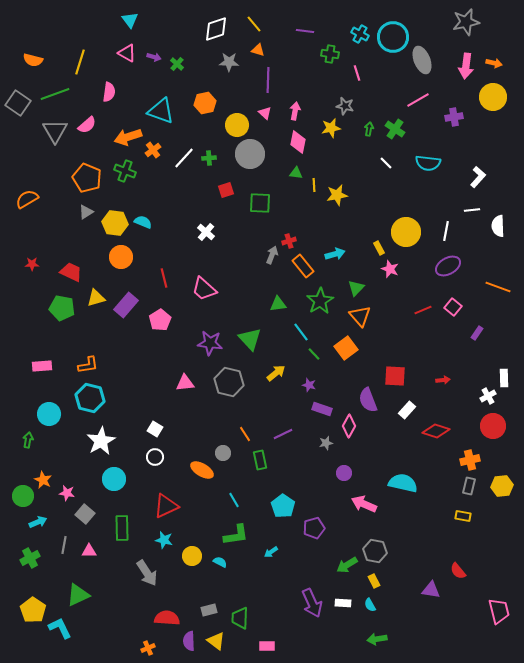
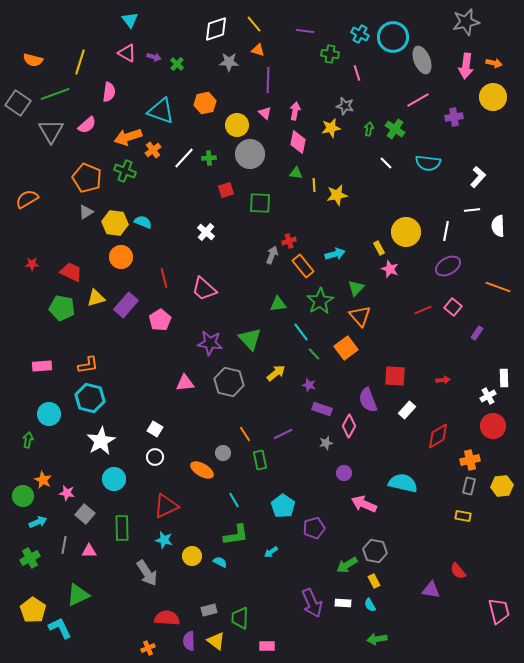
gray triangle at (55, 131): moved 4 px left
red diamond at (436, 431): moved 2 px right, 5 px down; rotated 48 degrees counterclockwise
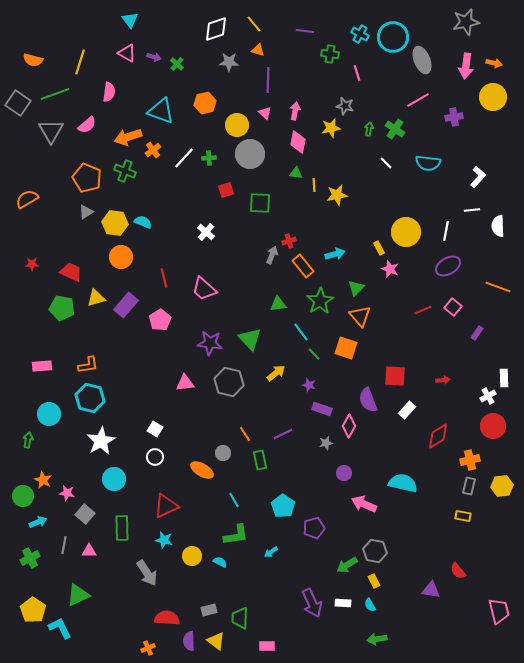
orange square at (346, 348): rotated 35 degrees counterclockwise
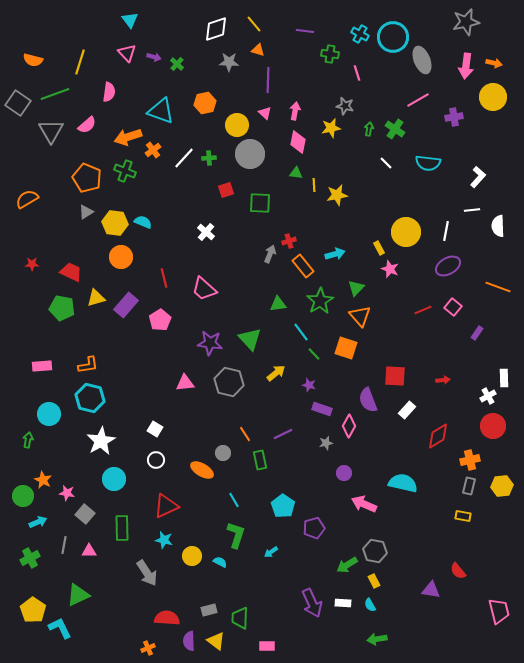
pink triangle at (127, 53): rotated 18 degrees clockwise
gray arrow at (272, 255): moved 2 px left, 1 px up
white circle at (155, 457): moved 1 px right, 3 px down
green L-shape at (236, 535): rotated 64 degrees counterclockwise
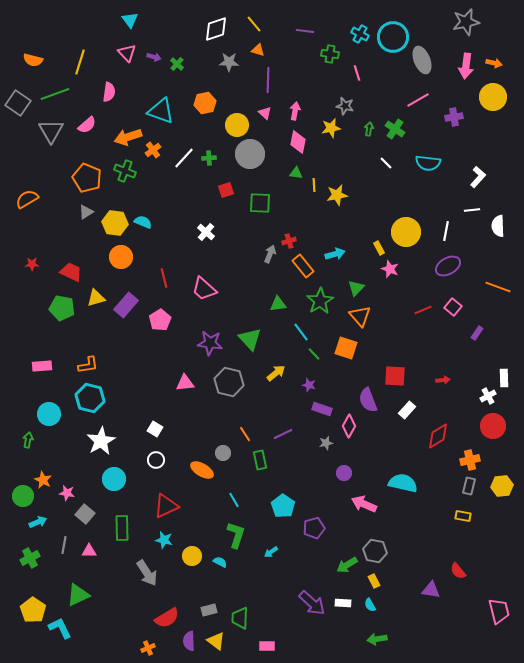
purple arrow at (312, 603): rotated 24 degrees counterclockwise
red semicircle at (167, 618): rotated 145 degrees clockwise
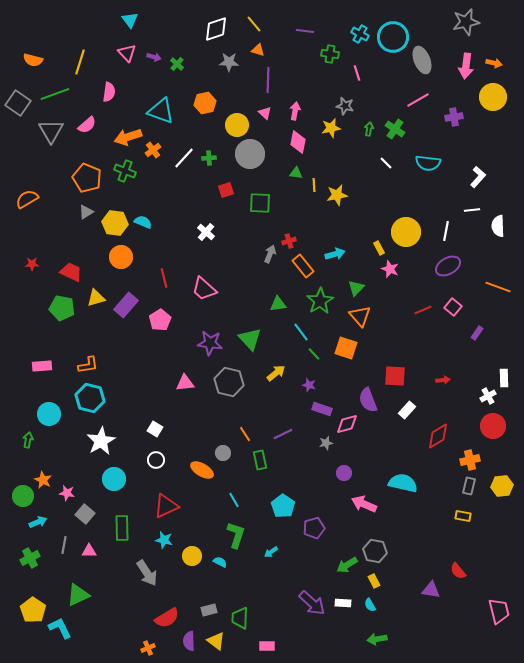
pink diamond at (349, 426): moved 2 px left, 2 px up; rotated 45 degrees clockwise
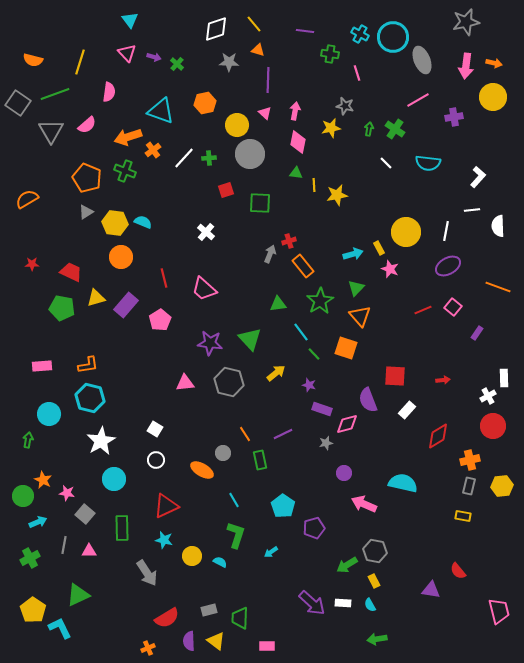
cyan arrow at (335, 254): moved 18 px right
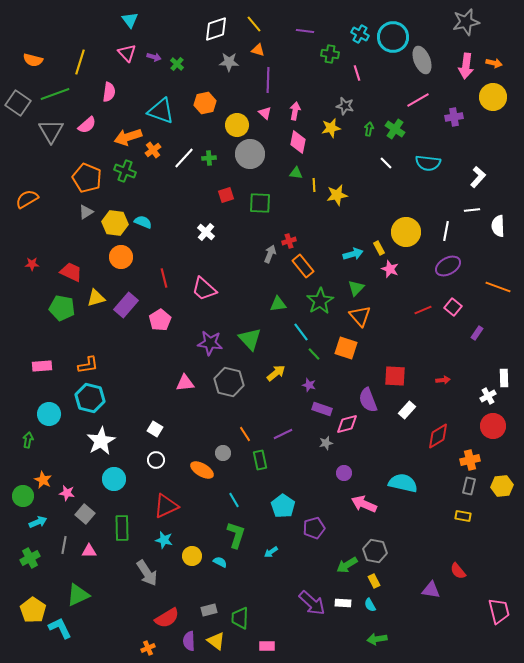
red square at (226, 190): moved 5 px down
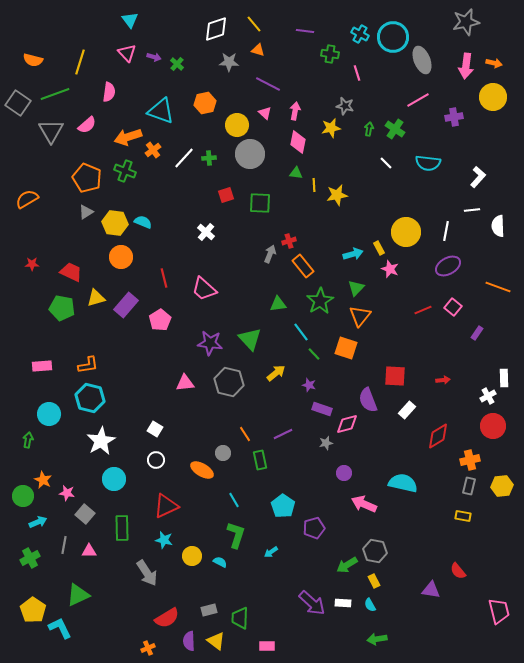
purple line at (268, 80): moved 4 px down; rotated 65 degrees counterclockwise
orange triangle at (360, 316): rotated 20 degrees clockwise
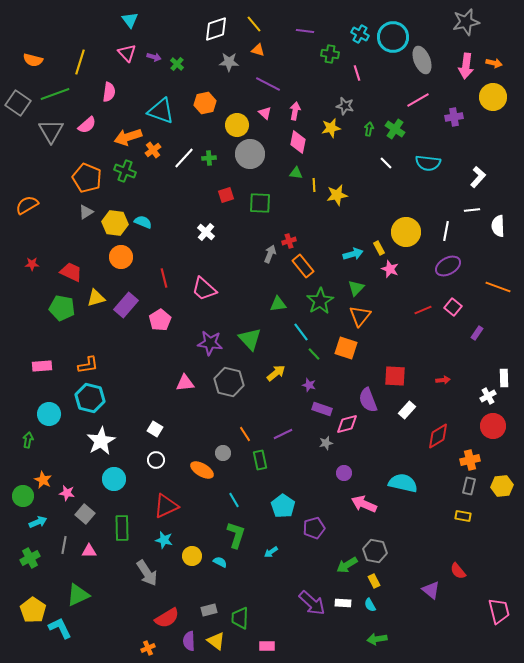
orange semicircle at (27, 199): moved 6 px down
purple triangle at (431, 590): rotated 30 degrees clockwise
